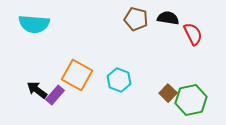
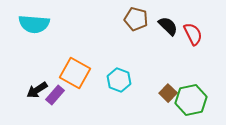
black semicircle: moved 8 px down; rotated 35 degrees clockwise
orange square: moved 2 px left, 2 px up
black arrow: rotated 70 degrees counterclockwise
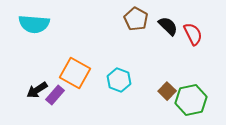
brown pentagon: rotated 15 degrees clockwise
brown square: moved 1 px left, 2 px up
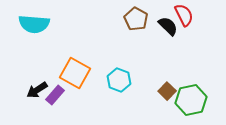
red semicircle: moved 9 px left, 19 px up
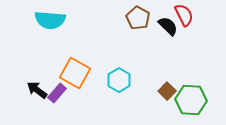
brown pentagon: moved 2 px right, 1 px up
cyan semicircle: moved 16 px right, 4 px up
cyan hexagon: rotated 10 degrees clockwise
black arrow: rotated 70 degrees clockwise
purple rectangle: moved 2 px right, 2 px up
green hexagon: rotated 16 degrees clockwise
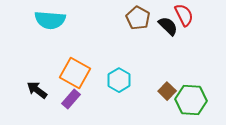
purple rectangle: moved 14 px right, 6 px down
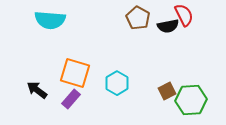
black semicircle: rotated 125 degrees clockwise
orange square: rotated 12 degrees counterclockwise
cyan hexagon: moved 2 px left, 3 px down
brown square: rotated 18 degrees clockwise
green hexagon: rotated 8 degrees counterclockwise
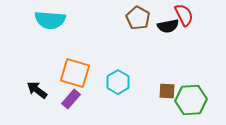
cyan hexagon: moved 1 px right, 1 px up
brown square: rotated 30 degrees clockwise
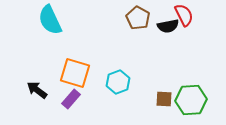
cyan semicircle: rotated 60 degrees clockwise
cyan hexagon: rotated 10 degrees clockwise
brown square: moved 3 px left, 8 px down
